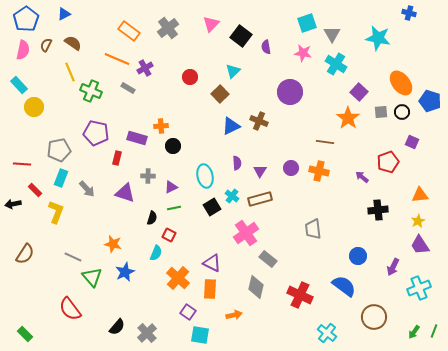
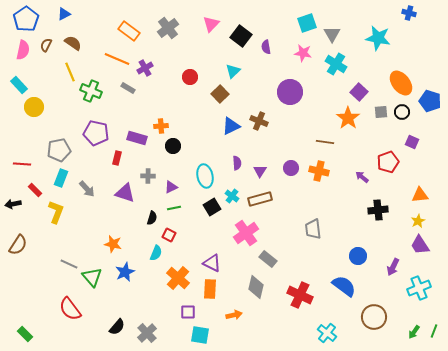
brown semicircle at (25, 254): moved 7 px left, 9 px up
gray line at (73, 257): moved 4 px left, 7 px down
purple square at (188, 312): rotated 35 degrees counterclockwise
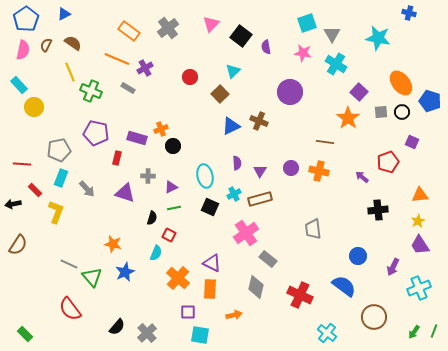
orange cross at (161, 126): moved 3 px down; rotated 16 degrees counterclockwise
cyan cross at (232, 196): moved 2 px right, 2 px up; rotated 24 degrees clockwise
black square at (212, 207): moved 2 px left; rotated 36 degrees counterclockwise
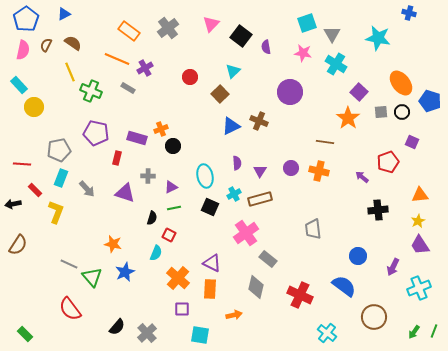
purple square at (188, 312): moved 6 px left, 3 px up
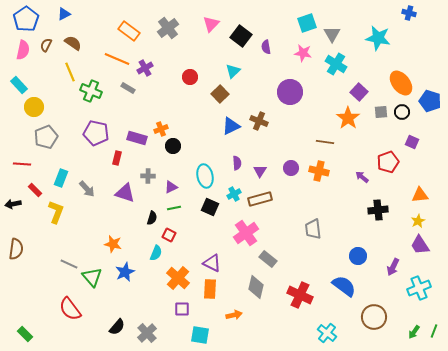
gray pentagon at (59, 150): moved 13 px left, 13 px up; rotated 10 degrees counterclockwise
brown semicircle at (18, 245): moved 2 px left, 4 px down; rotated 25 degrees counterclockwise
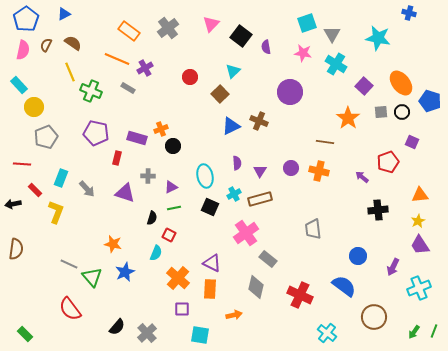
purple square at (359, 92): moved 5 px right, 6 px up
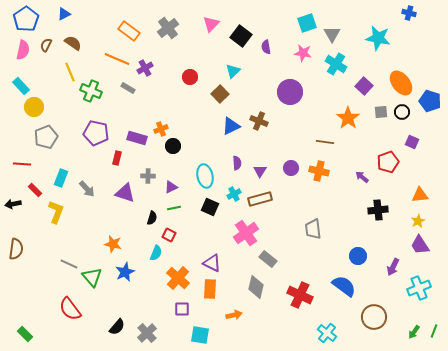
cyan rectangle at (19, 85): moved 2 px right, 1 px down
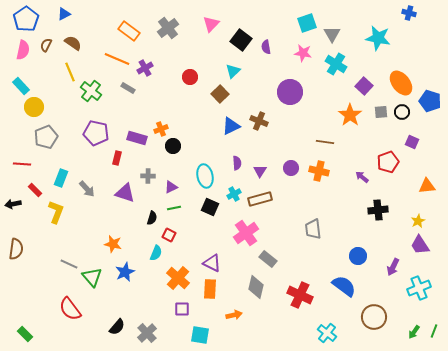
black square at (241, 36): moved 4 px down
green cross at (91, 91): rotated 15 degrees clockwise
orange star at (348, 118): moved 2 px right, 3 px up
orange triangle at (420, 195): moved 7 px right, 9 px up
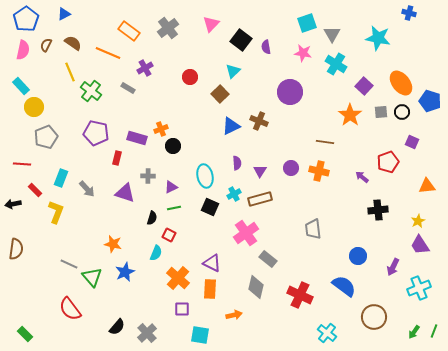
orange line at (117, 59): moved 9 px left, 6 px up
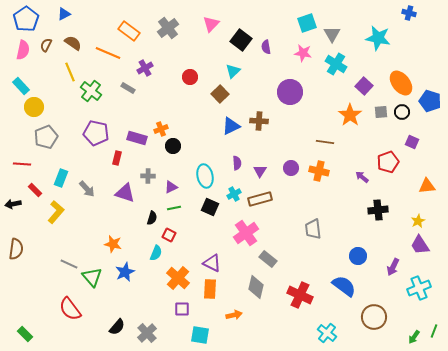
brown cross at (259, 121): rotated 18 degrees counterclockwise
yellow L-shape at (56, 212): rotated 20 degrees clockwise
green arrow at (414, 332): moved 5 px down
